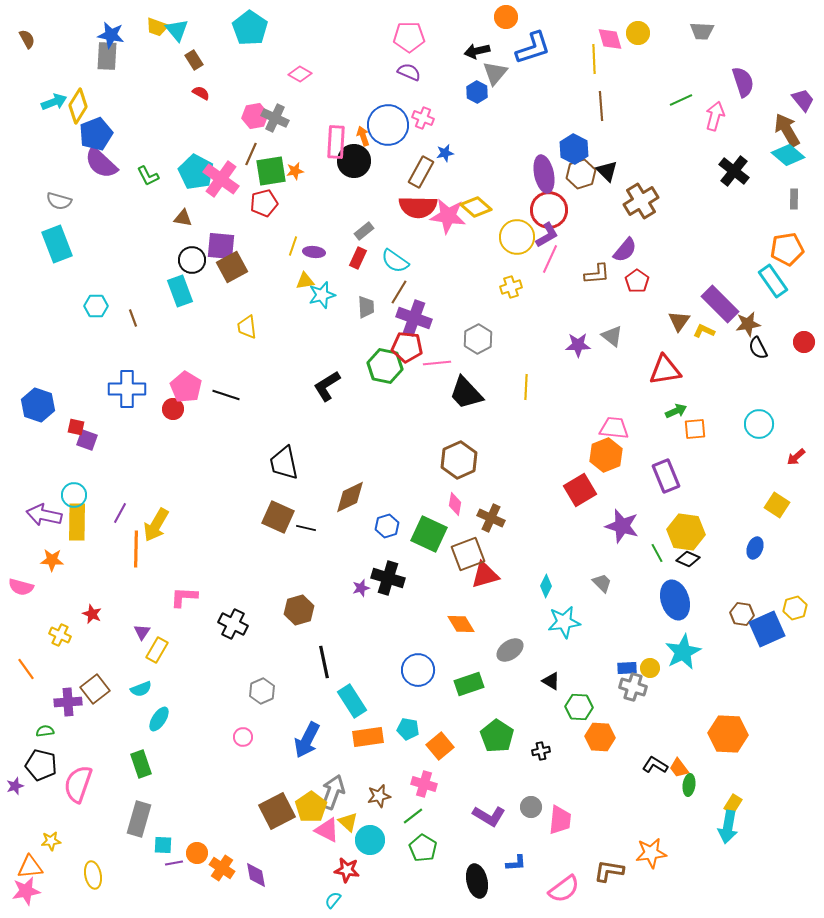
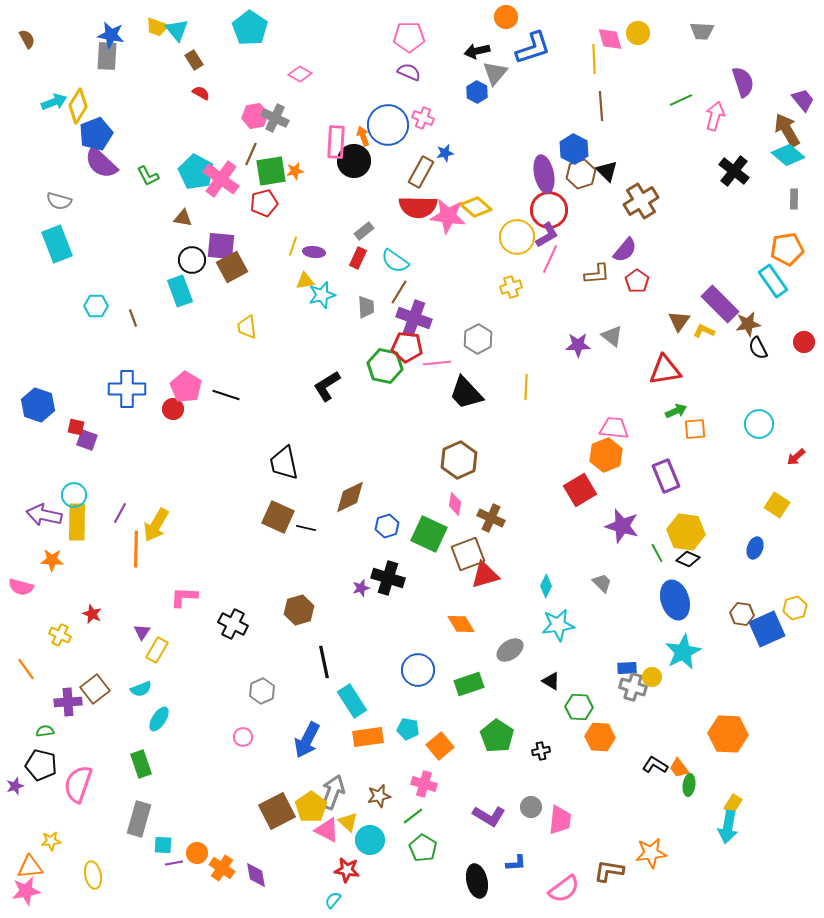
cyan star at (564, 622): moved 6 px left, 3 px down
yellow circle at (650, 668): moved 2 px right, 9 px down
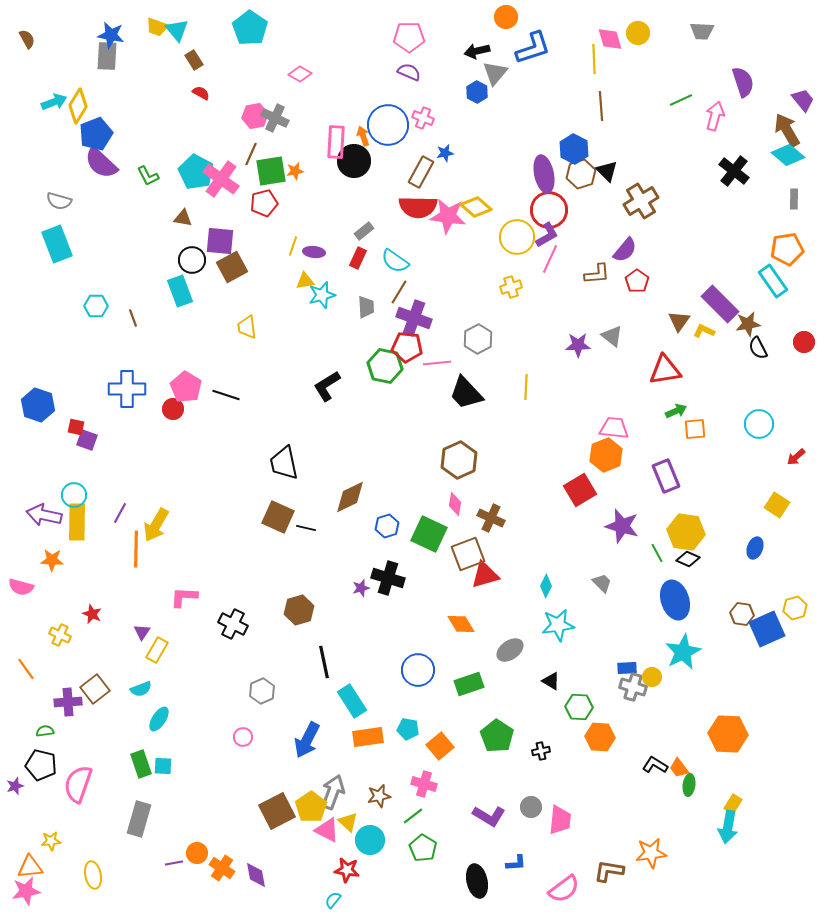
purple square at (221, 246): moved 1 px left, 5 px up
cyan square at (163, 845): moved 79 px up
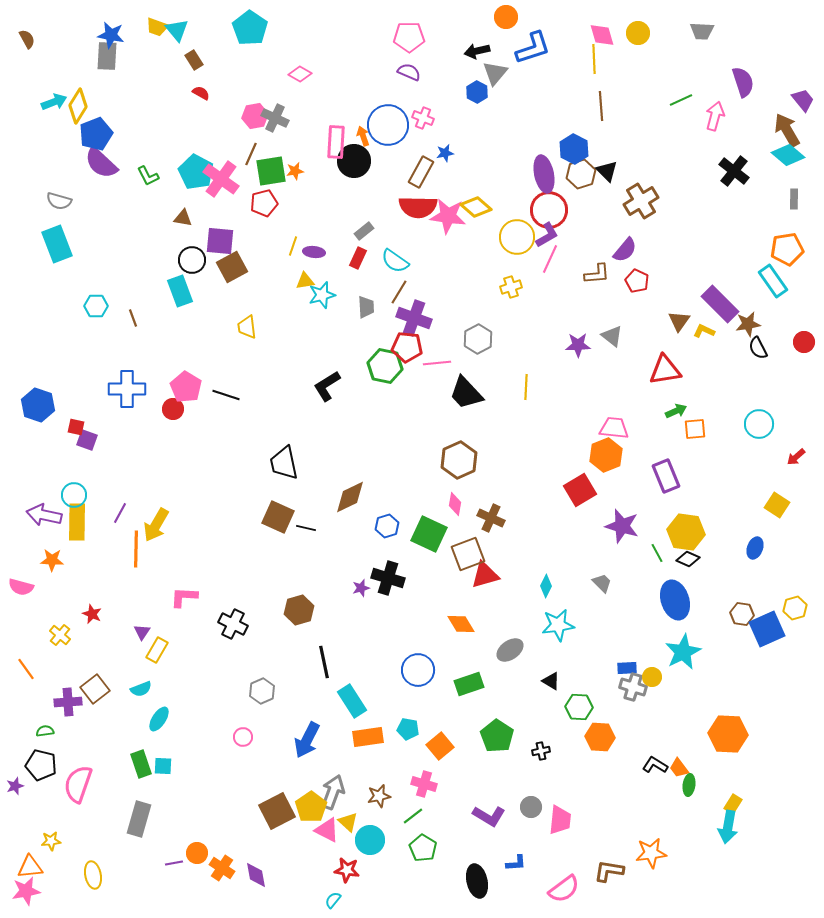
pink diamond at (610, 39): moved 8 px left, 4 px up
red pentagon at (637, 281): rotated 10 degrees counterclockwise
yellow cross at (60, 635): rotated 15 degrees clockwise
